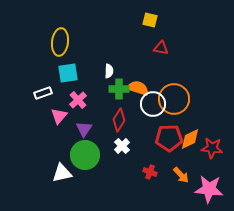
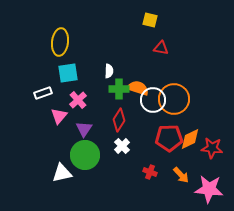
white circle: moved 4 px up
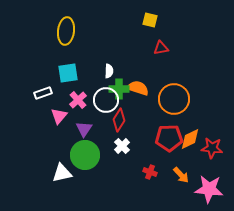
yellow ellipse: moved 6 px right, 11 px up
red triangle: rotated 21 degrees counterclockwise
white circle: moved 47 px left
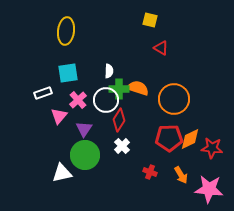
red triangle: rotated 42 degrees clockwise
orange arrow: rotated 12 degrees clockwise
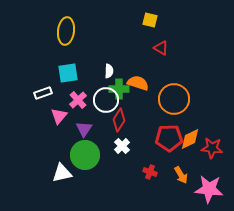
orange semicircle: moved 5 px up
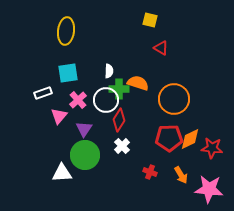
white triangle: rotated 10 degrees clockwise
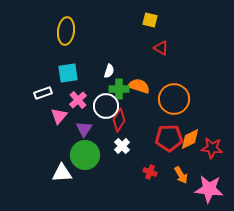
white semicircle: rotated 16 degrees clockwise
orange semicircle: moved 1 px right, 3 px down
white circle: moved 6 px down
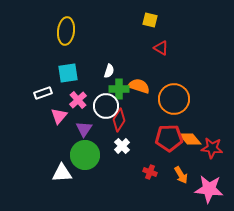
orange diamond: rotated 75 degrees clockwise
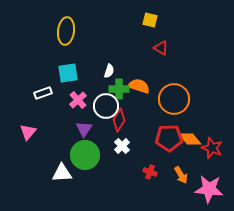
pink triangle: moved 31 px left, 16 px down
red star: rotated 15 degrees clockwise
